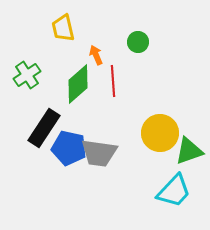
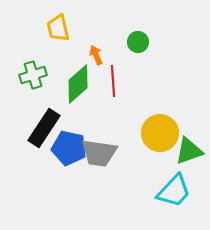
yellow trapezoid: moved 5 px left
green cross: moved 6 px right; rotated 16 degrees clockwise
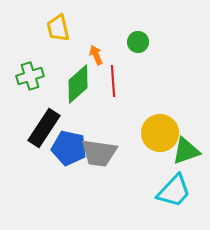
green cross: moved 3 px left, 1 px down
green triangle: moved 3 px left
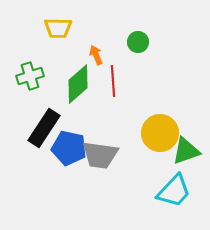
yellow trapezoid: rotated 76 degrees counterclockwise
gray trapezoid: moved 1 px right, 2 px down
